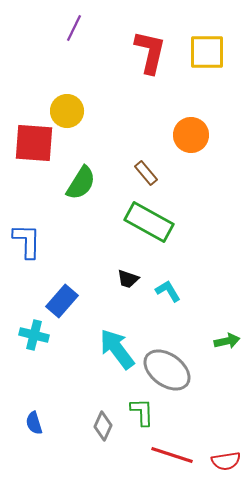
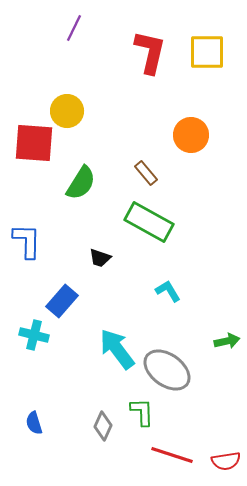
black trapezoid: moved 28 px left, 21 px up
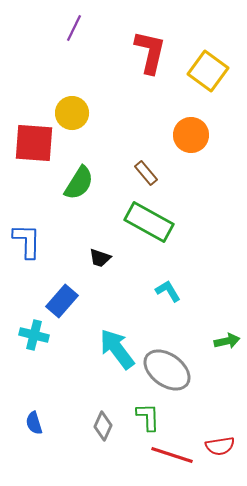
yellow square: moved 1 px right, 19 px down; rotated 36 degrees clockwise
yellow circle: moved 5 px right, 2 px down
green semicircle: moved 2 px left
green L-shape: moved 6 px right, 5 px down
red semicircle: moved 6 px left, 15 px up
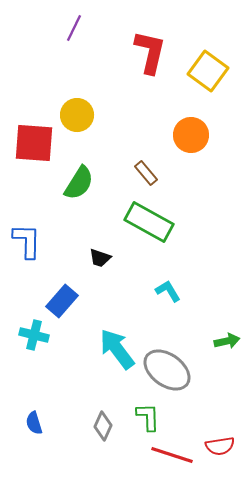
yellow circle: moved 5 px right, 2 px down
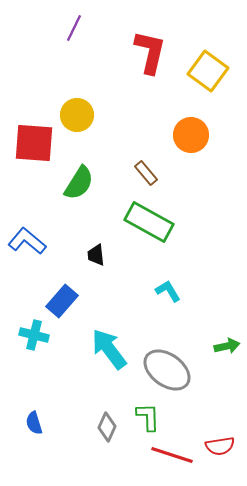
blue L-shape: rotated 51 degrees counterclockwise
black trapezoid: moved 4 px left, 3 px up; rotated 65 degrees clockwise
green arrow: moved 5 px down
cyan arrow: moved 8 px left
gray diamond: moved 4 px right, 1 px down
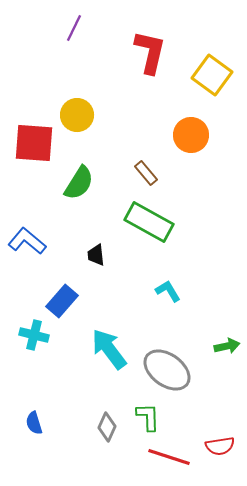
yellow square: moved 4 px right, 4 px down
red line: moved 3 px left, 2 px down
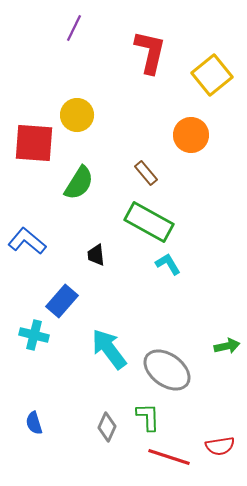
yellow square: rotated 15 degrees clockwise
cyan L-shape: moved 27 px up
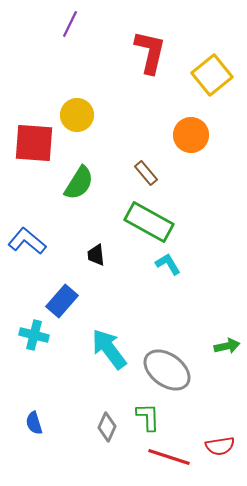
purple line: moved 4 px left, 4 px up
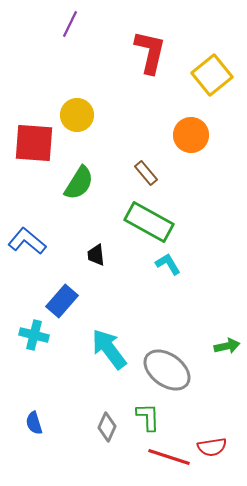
red semicircle: moved 8 px left, 1 px down
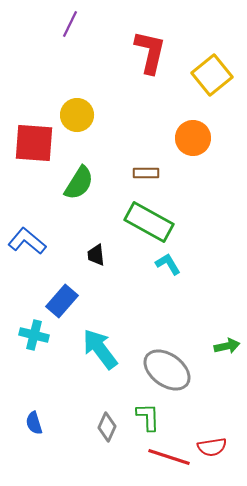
orange circle: moved 2 px right, 3 px down
brown rectangle: rotated 50 degrees counterclockwise
cyan arrow: moved 9 px left
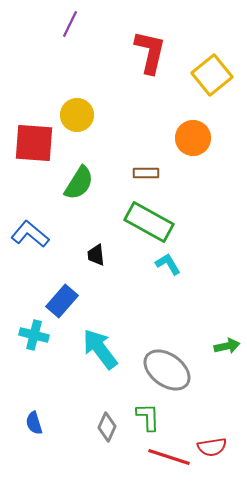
blue L-shape: moved 3 px right, 7 px up
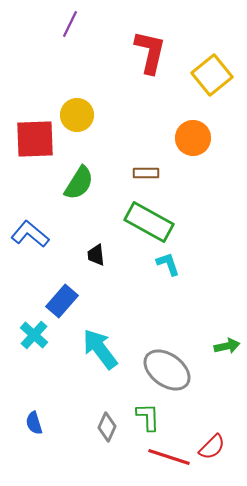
red square: moved 1 px right, 4 px up; rotated 6 degrees counterclockwise
cyan L-shape: rotated 12 degrees clockwise
cyan cross: rotated 28 degrees clockwise
red semicircle: rotated 36 degrees counterclockwise
